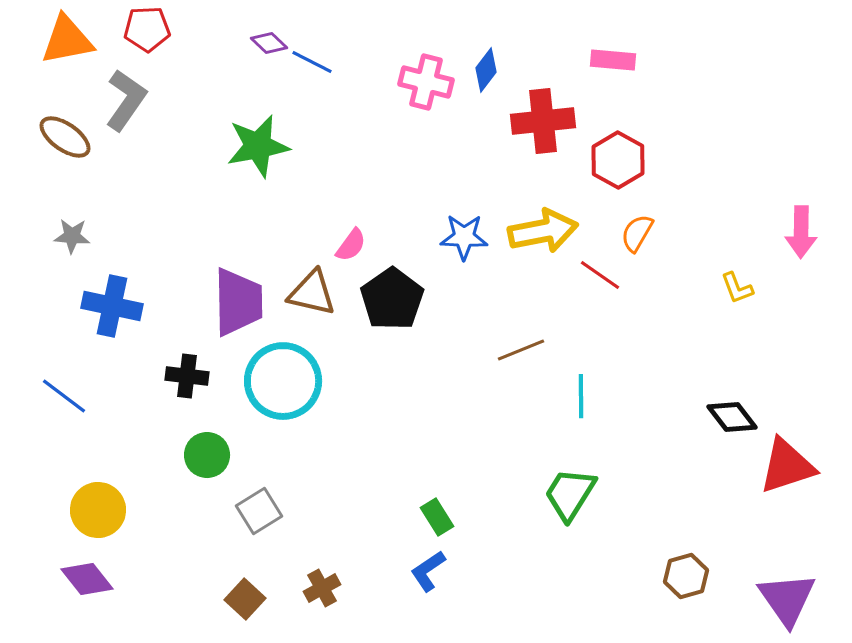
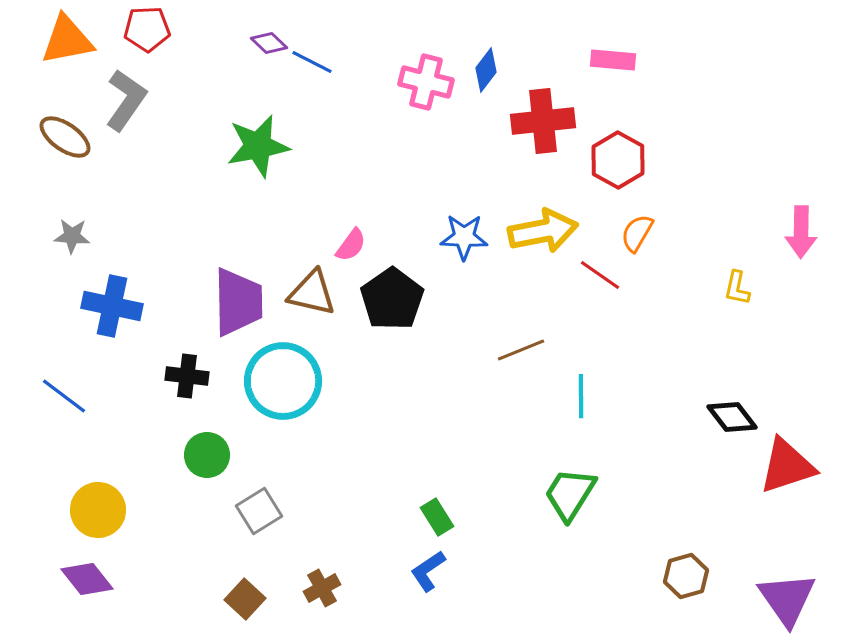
yellow L-shape at (737, 288): rotated 33 degrees clockwise
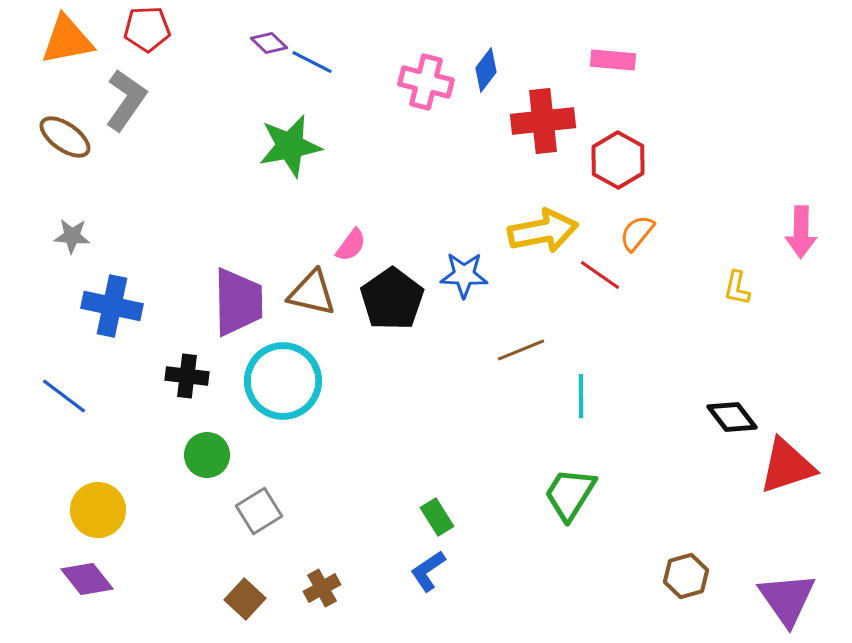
green star at (258, 146): moved 32 px right
orange semicircle at (637, 233): rotated 9 degrees clockwise
blue star at (464, 237): moved 38 px down
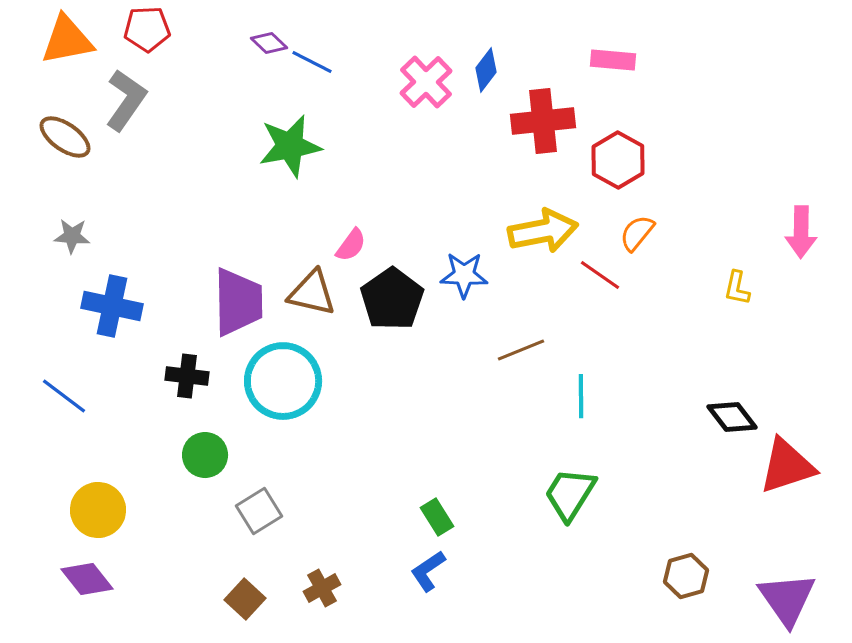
pink cross at (426, 82): rotated 32 degrees clockwise
green circle at (207, 455): moved 2 px left
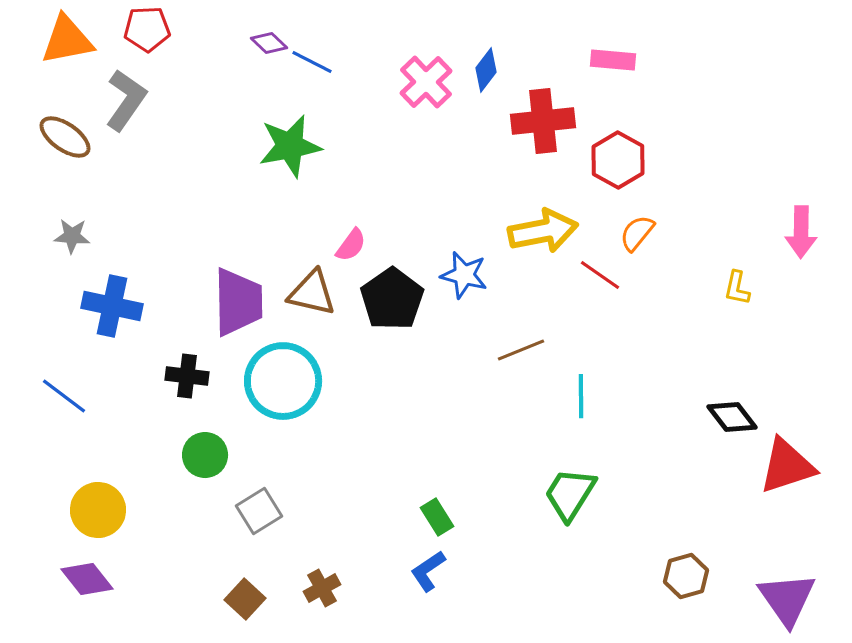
blue star at (464, 275): rotated 12 degrees clockwise
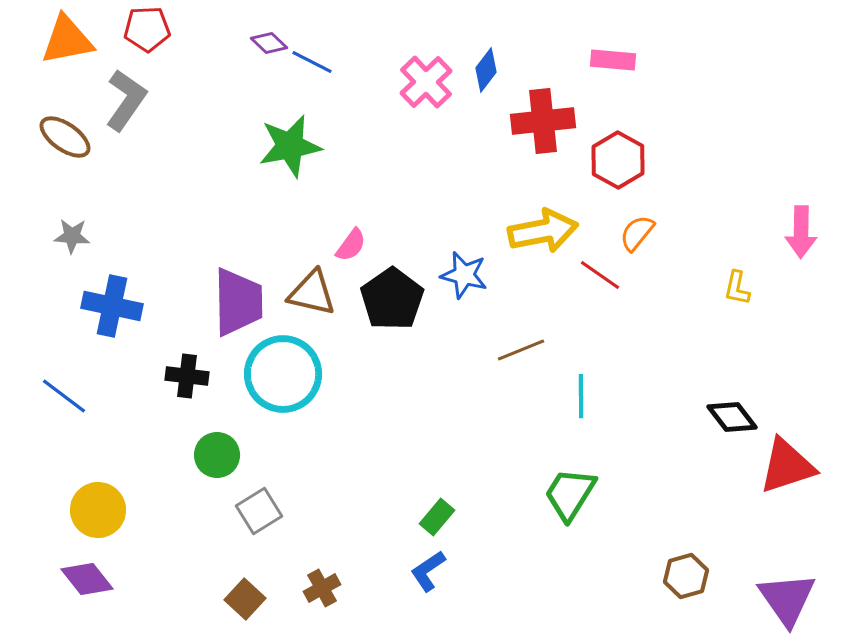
cyan circle at (283, 381): moved 7 px up
green circle at (205, 455): moved 12 px right
green rectangle at (437, 517): rotated 72 degrees clockwise
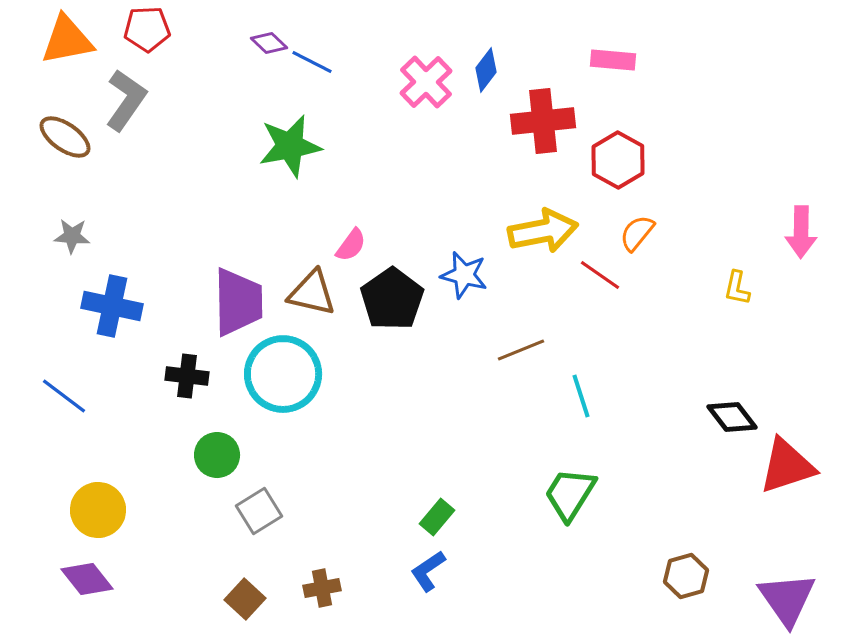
cyan line at (581, 396): rotated 18 degrees counterclockwise
brown cross at (322, 588): rotated 18 degrees clockwise
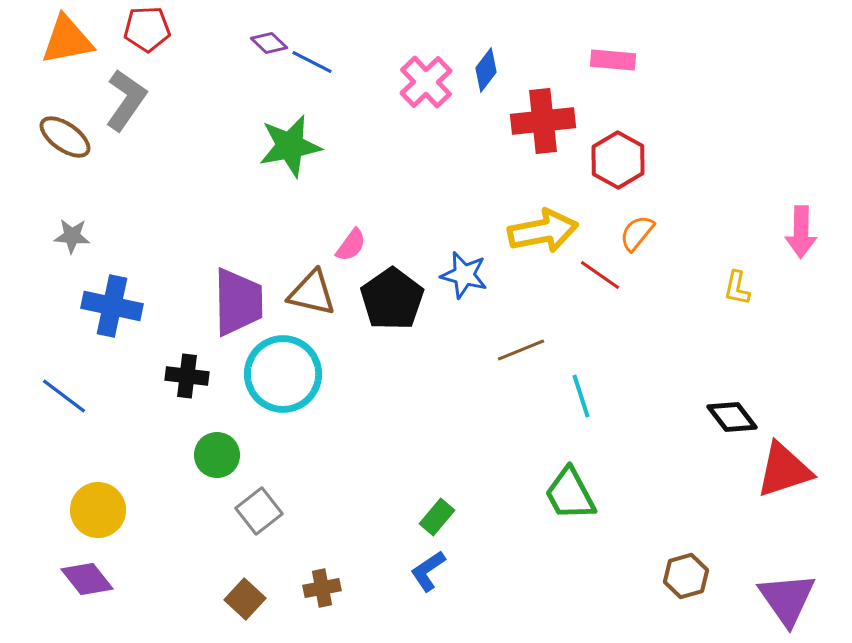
red triangle at (787, 466): moved 3 px left, 4 px down
green trapezoid at (570, 494): rotated 60 degrees counterclockwise
gray square at (259, 511): rotated 6 degrees counterclockwise
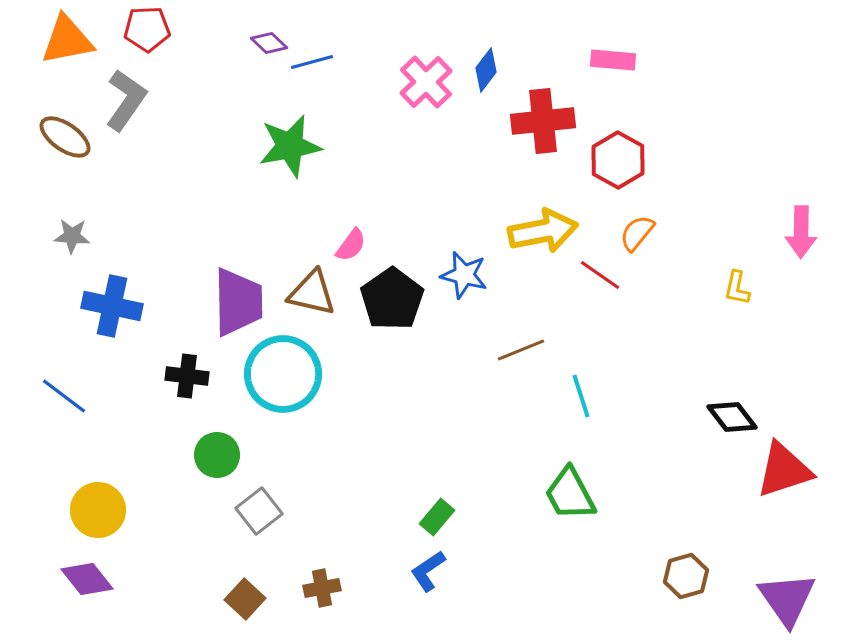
blue line at (312, 62): rotated 42 degrees counterclockwise
